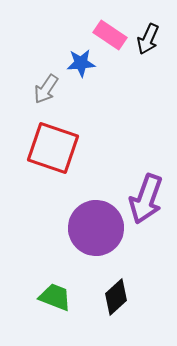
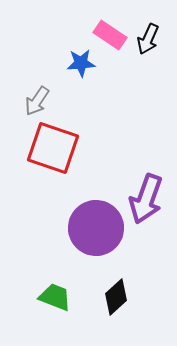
gray arrow: moved 9 px left, 12 px down
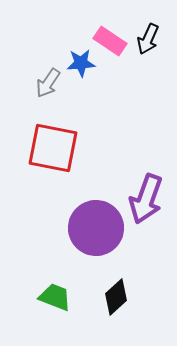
pink rectangle: moved 6 px down
gray arrow: moved 11 px right, 18 px up
red square: rotated 8 degrees counterclockwise
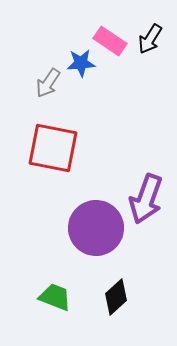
black arrow: moved 2 px right; rotated 8 degrees clockwise
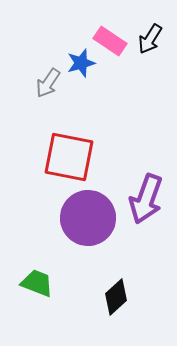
blue star: rotated 12 degrees counterclockwise
red square: moved 16 px right, 9 px down
purple circle: moved 8 px left, 10 px up
green trapezoid: moved 18 px left, 14 px up
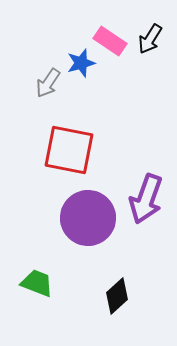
red square: moved 7 px up
black diamond: moved 1 px right, 1 px up
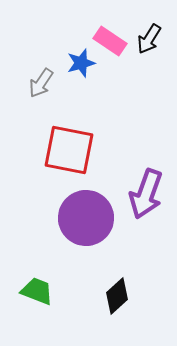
black arrow: moved 1 px left
gray arrow: moved 7 px left
purple arrow: moved 5 px up
purple circle: moved 2 px left
green trapezoid: moved 8 px down
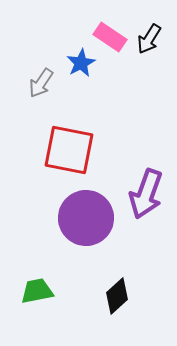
pink rectangle: moved 4 px up
blue star: rotated 12 degrees counterclockwise
green trapezoid: rotated 32 degrees counterclockwise
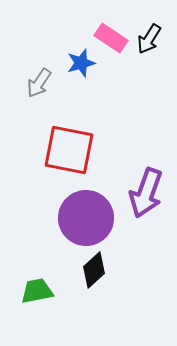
pink rectangle: moved 1 px right, 1 px down
blue star: rotated 12 degrees clockwise
gray arrow: moved 2 px left
purple arrow: moved 1 px up
black diamond: moved 23 px left, 26 px up
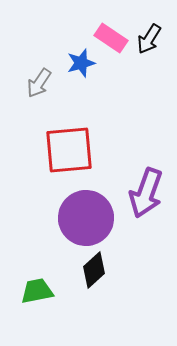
red square: rotated 16 degrees counterclockwise
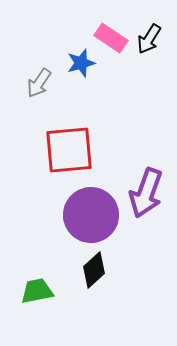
purple circle: moved 5 px right, 3 px up
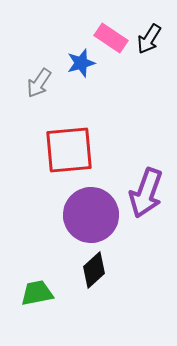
green trapezoid: moved 2 px down
